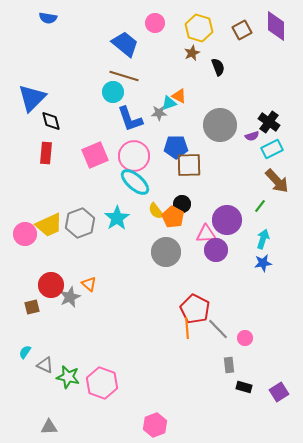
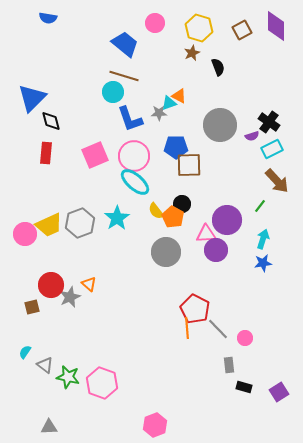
gray triangle at (45, 365): rotated 12 degrees clockwise
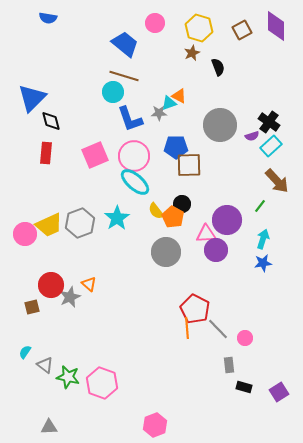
cyan rectangle at (272, 149): moved 1 px left, 3 px up; rotated 15 degrees counterclockwise
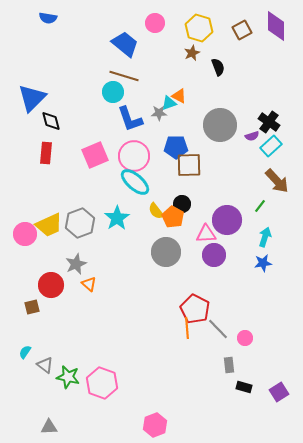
cyan arrow at (263, 239): moved 2 px right, 2 px up
purple circle at (216, 250): moved 2 px left, 5 px down
gray star at (70, 297): moved 6 px right, 33 px up
